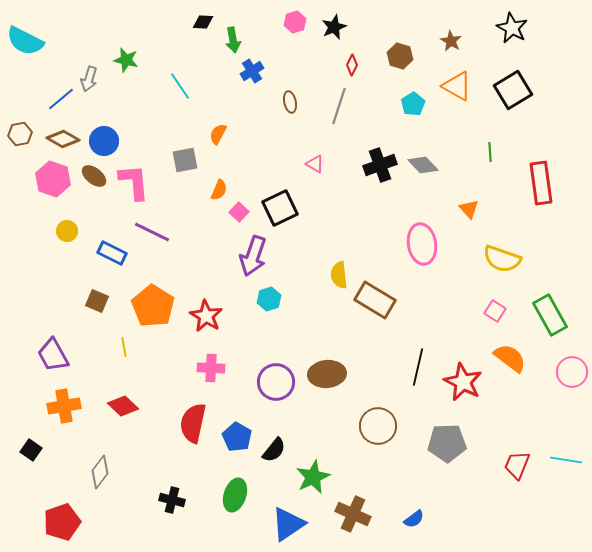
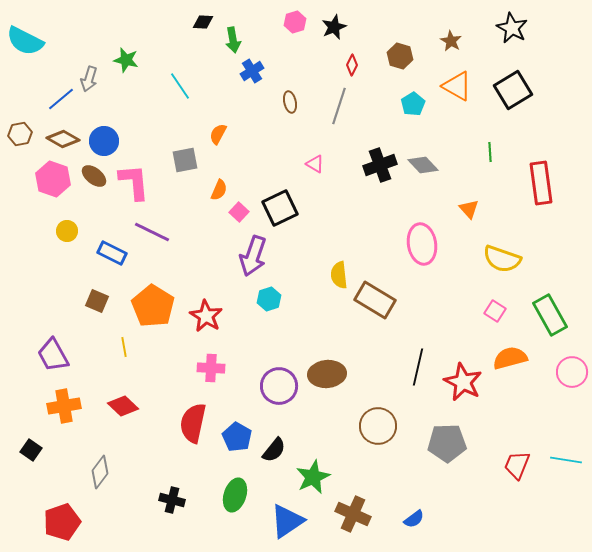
orange semicircle at (510, 358): rotated 52 degrees counterclockwise
purple circle at (276, 382): moved 3 px right, 4 px down
blue triangle at (288, 524): moved 1 px left, 3 px up
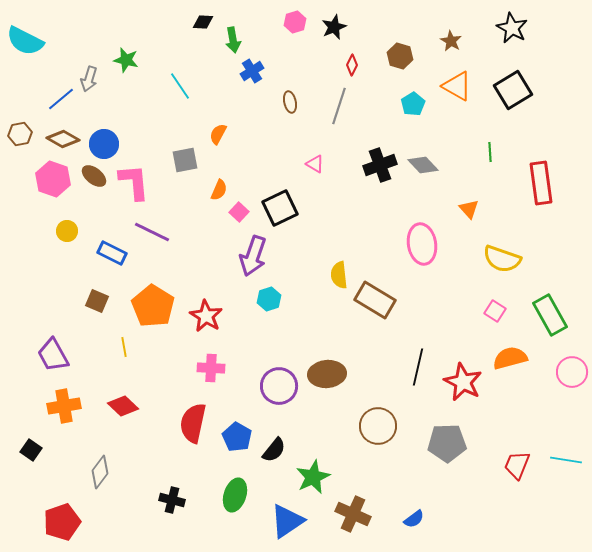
blue circle at (104, 141): moved 3 px down
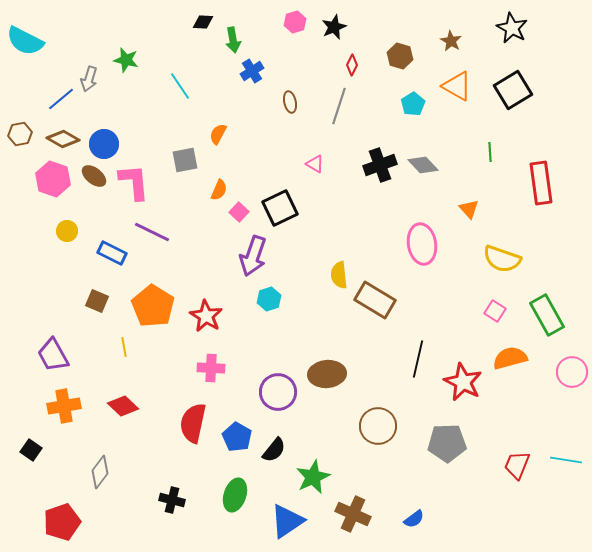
green rectangle at (550, 315): moved 3 px left
black line at (418, 367): moved 8 px up
purple circle at (279, 386): moved 1 px left, 6 px down
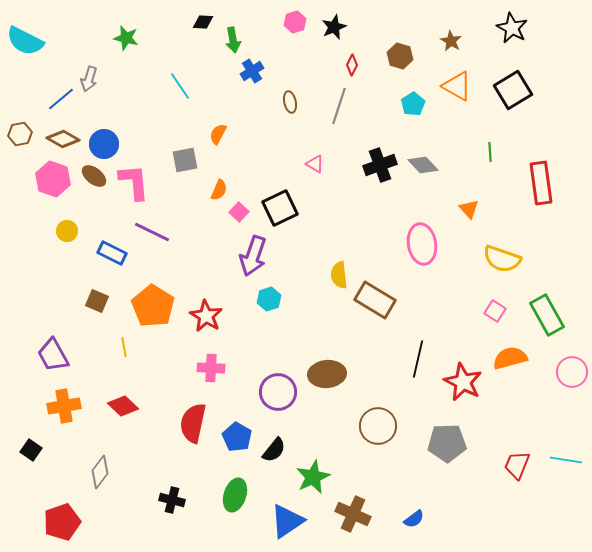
green star at (126, 60): moved 22 px up
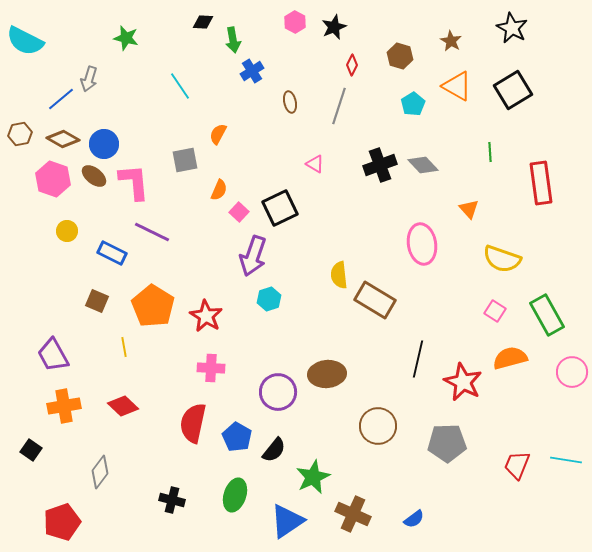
pink hexagon at (295, 22): rotated 15 degrees counterclockwise
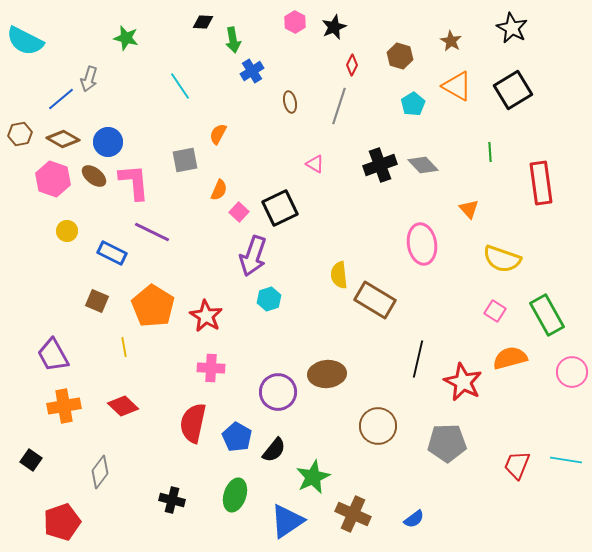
blue circle at (104, 144): moved 4 px right, 2 px up
black square at (31, 450): moved 10 px down
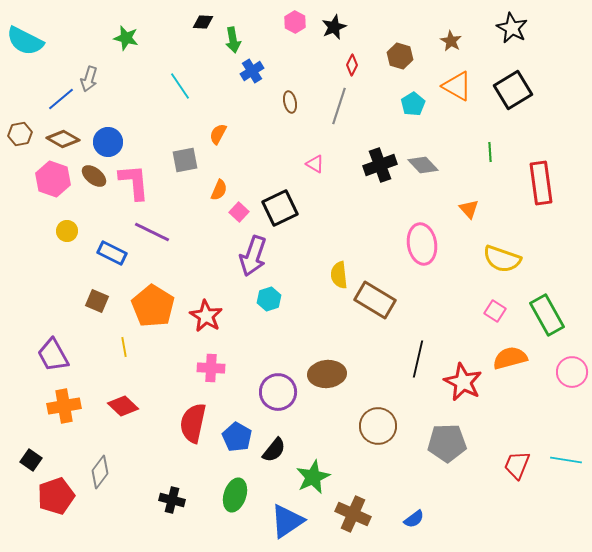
red pentagon at (62, 522): moved 6 px left, 26 px up
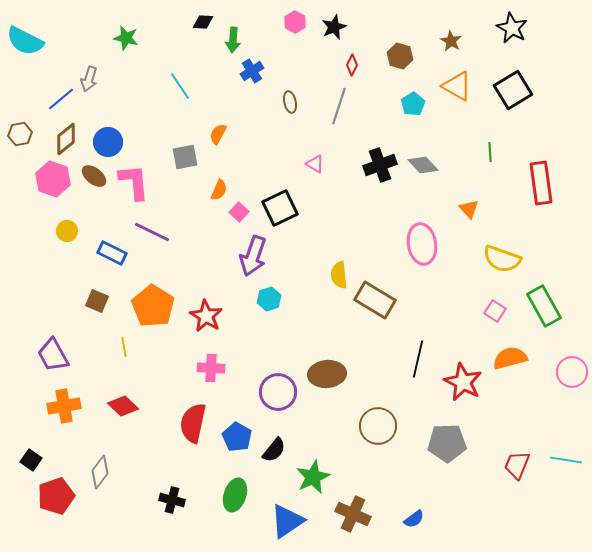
green arrow at (233, 40): rotated 15 degrees clockwise
brown diamond at (63, 139): moved 3 px right; rotated 68 degrees counterclockwise
gray square at (185, 160): moved 3 px up
green rectangle at (547, 315): moved 3 px left, 9 px up
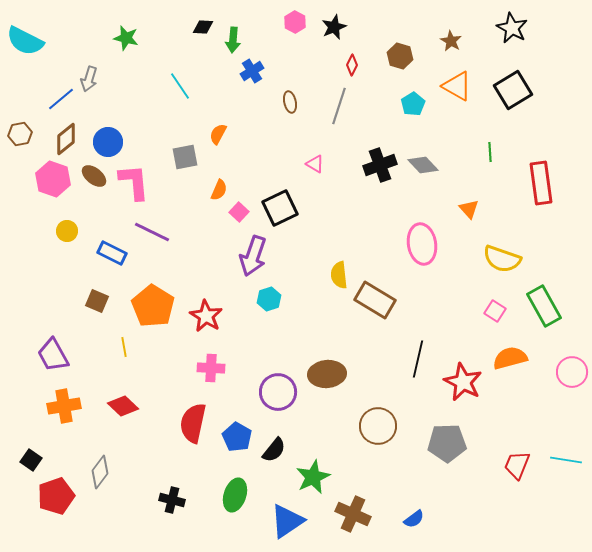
black diamond at (203, 22): moved 5 px down
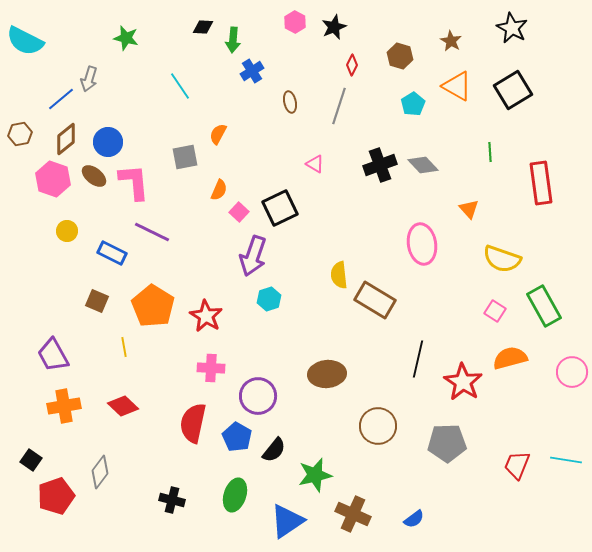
red star at (463, 382): rotated 6 degrees clockwise
purple circle at (278, 392): moved 20 px left, 4 px down
green star at (313, 477): moved 2 px right, 2 px up; rotated 12 degrees clockwise
